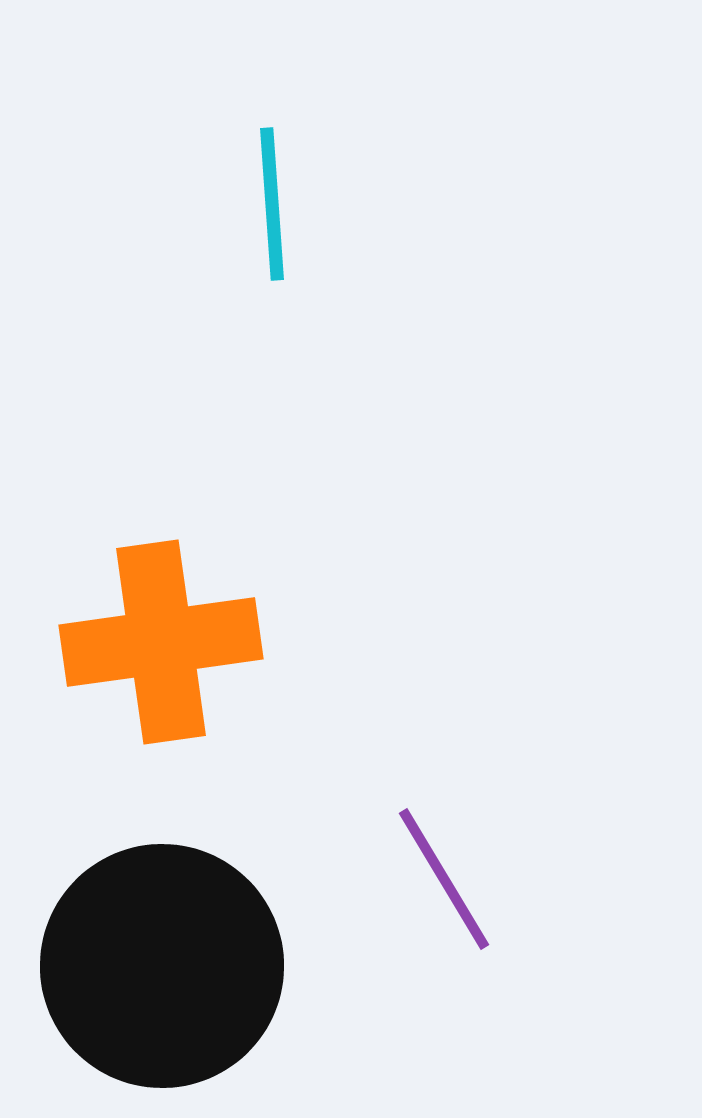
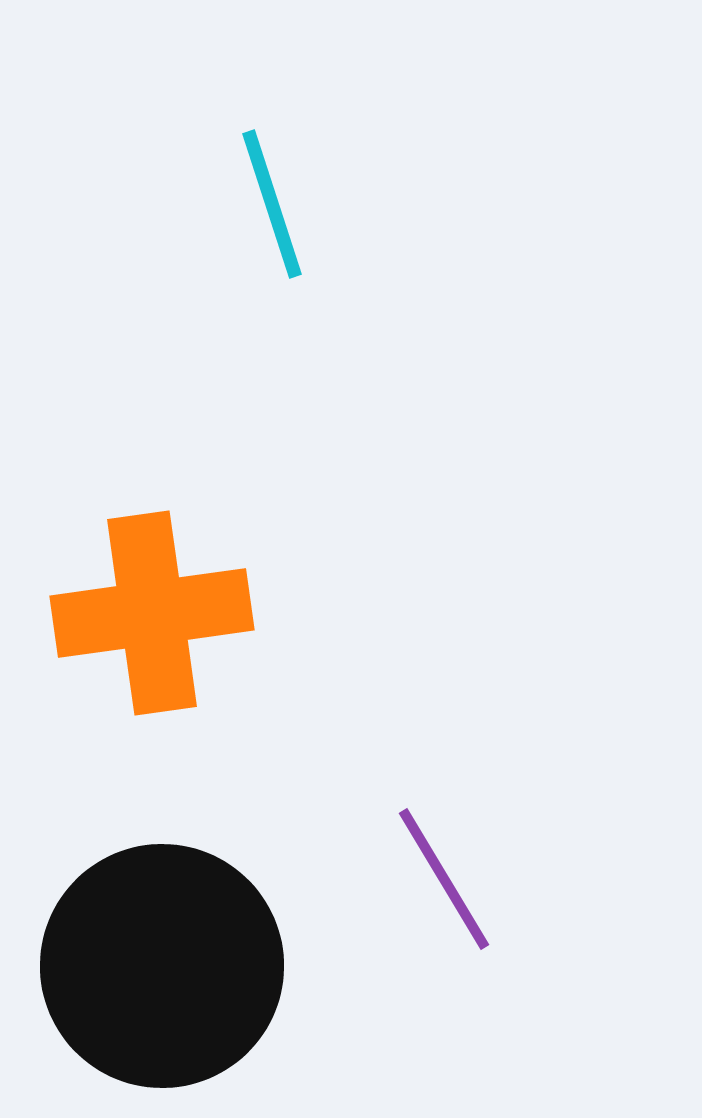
cyan line: rotated 14 degrees counterclockwise
orange cross: moved 9 px left, 29 px up
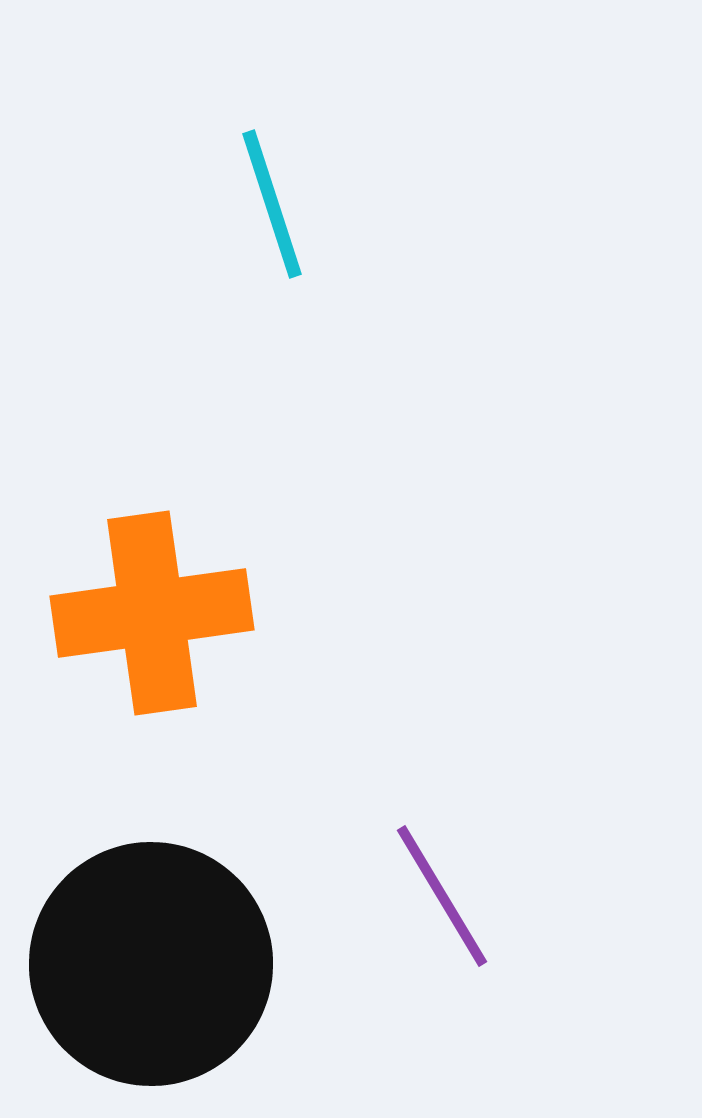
purple line: moved 2 px left, 17 px down
black circle: moved 11 px left, 2 px up
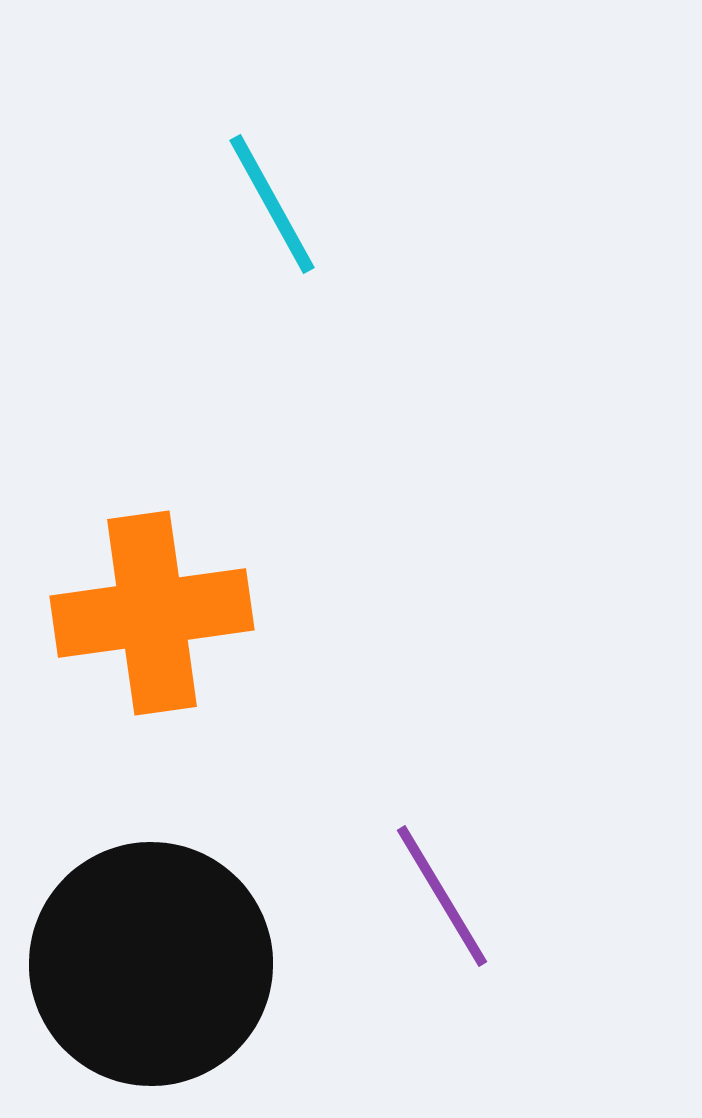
cyan line: rotated 11 degrees counterclockwise
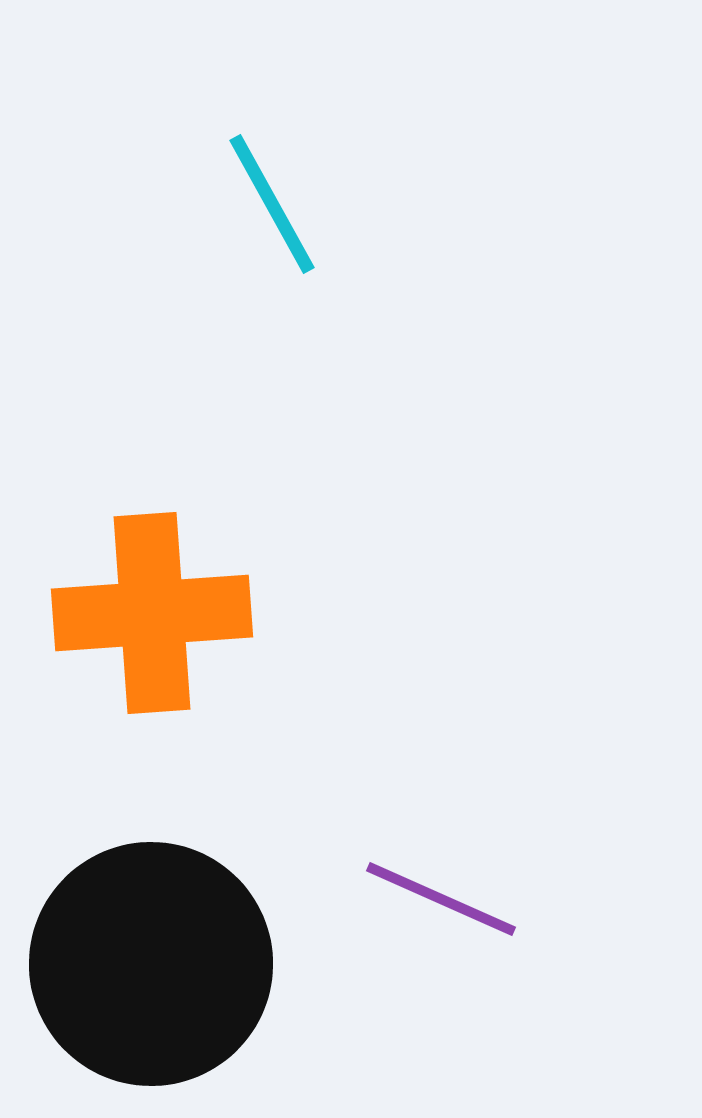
orange cross: rotated 4 degrees clockwise
purple line: moved 1 px left, 3 px down; rotated 35 degrees counterclockwise
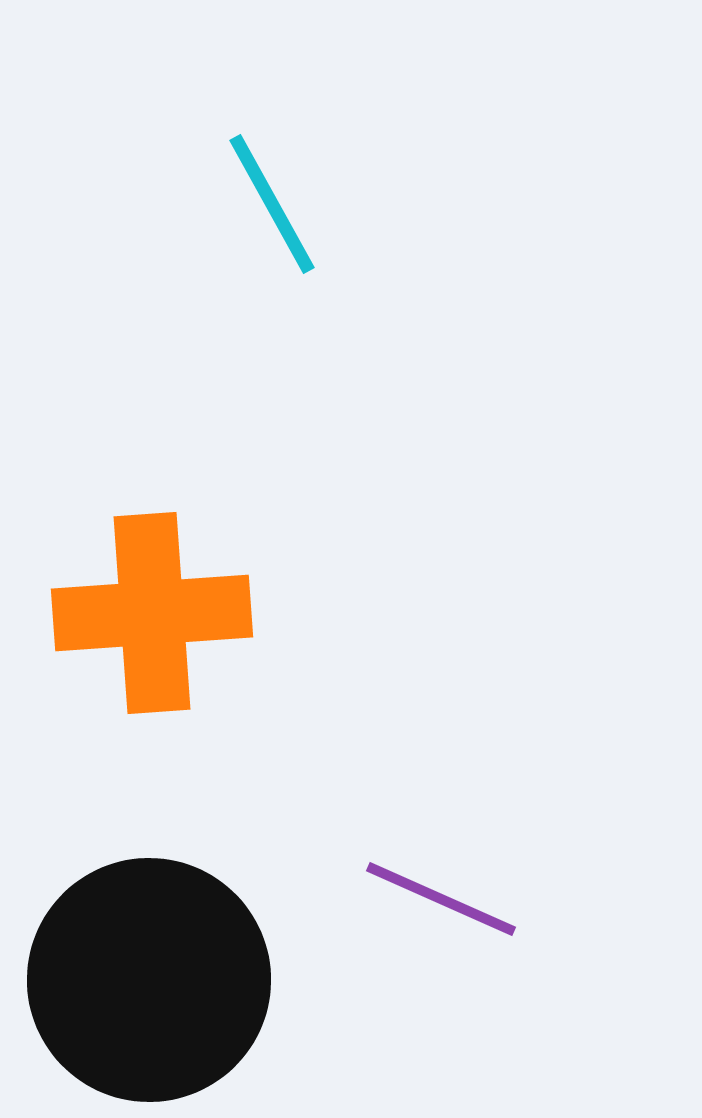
black circle: moved 2 px left, 16 px down
